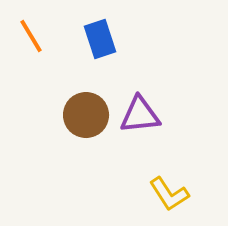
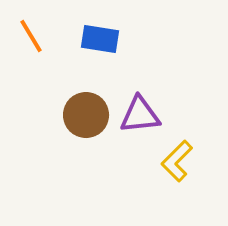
blue rectangle: rotated 63 degrees counterclockwise
yellow L-shape: moved 8 px right, 33 px up; rotated 78 degrees clockwise
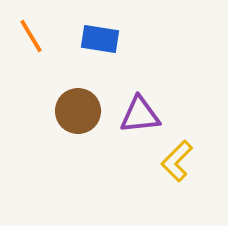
brown circle: moved 8 px left, 4 px up
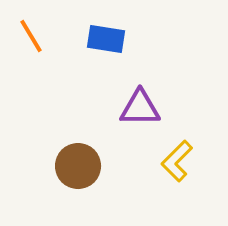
blue rectangle: moved 6 px right
brown circle: moved 55 px down
purple triangle: moved 7 px up; rotated 6 degrees clockwise
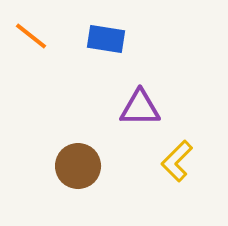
orange line: rotated 21 degrees counterclockwise
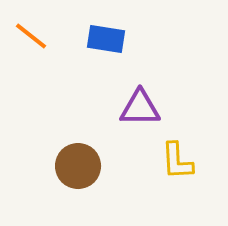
yellow L-shape: rotated 48 degrees counterclockwise
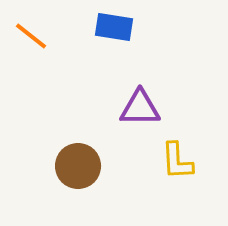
blue rectangle: moved 8 px right, 12 px up
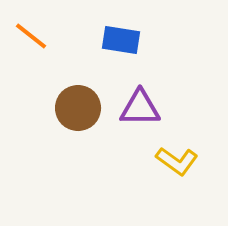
blue rectangle: moved 7 px right, 13 px down
yellow L-shape: rotated 51 degrees counterclockwise
brown circle: moved 58 px up
